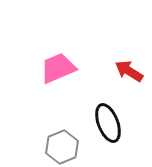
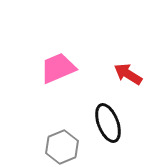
red arrow: moved 1 px left, 3 px down
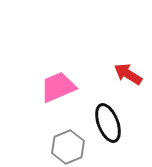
pink trapezoid: moved 19 px down
gray hexagon: moved 6 px right
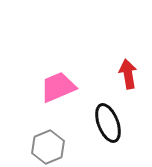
red arrow: rotated 48 degrees clockwise
gray hexagon: moved 20 px left
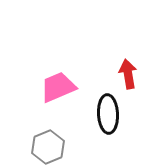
black ellipse: moved 9 px up; rotated 18 degrees clockwise
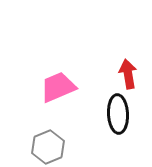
black ellipse: moved 10 px right
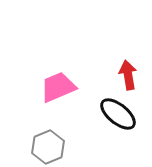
red arrow: moved 1 px down
black ellipse: rotated 48 degrees counterclockwise
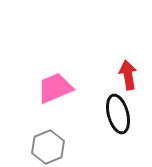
pink trapezoid: moved 3 px left, 1 px down
black ellipse: rotated 36 degrees clockwise
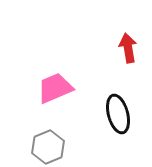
red arrow: moved 27 px up
